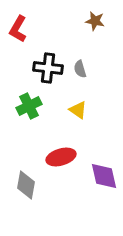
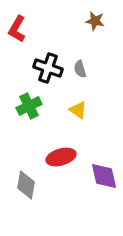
red L-shape: moved 1 px left
black cross: rotated 12 degrees clockwise
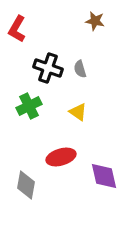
yellow triangle: moved 2 px down
